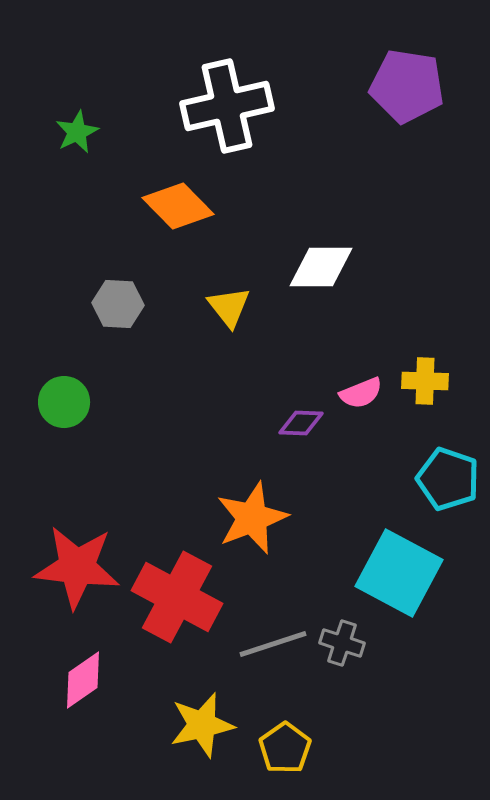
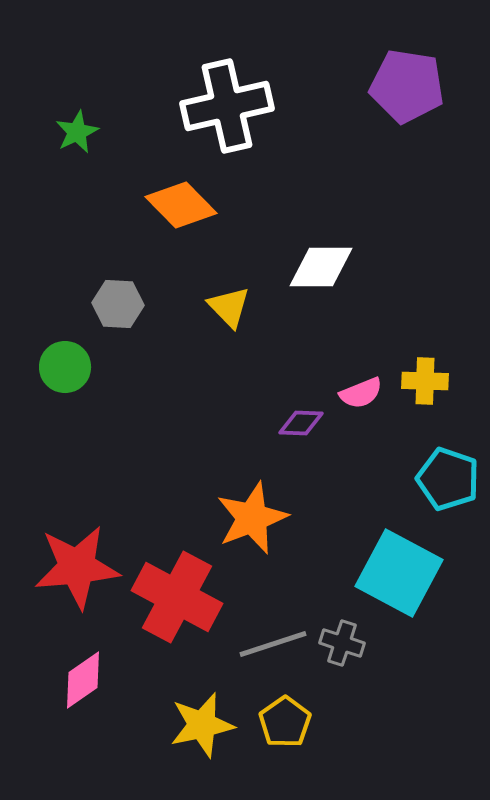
orange diamond: moved 3 px right, 1 px up
yellow triangle: rotated 6 degrees counterclockwise
green circle: moved 1 px right, 35 px up
red star: rotated 12 degrees counterclockwise
yellow pentagon: moved 26 px up
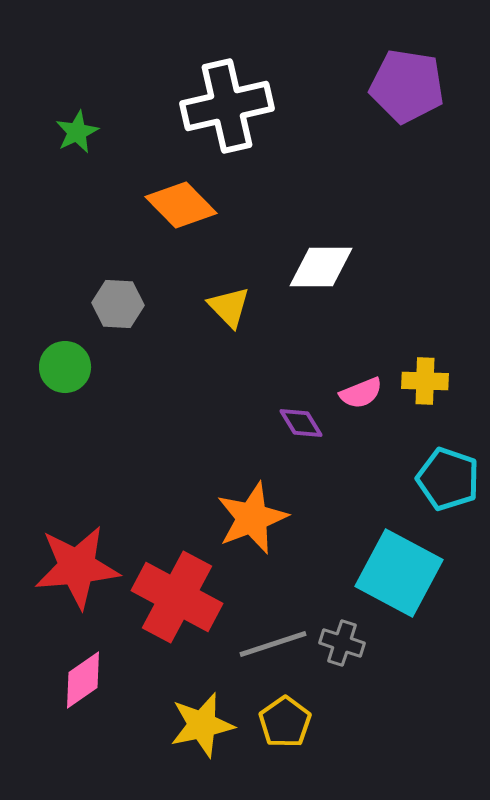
purple diamond: rotated 57 degrees clockwise
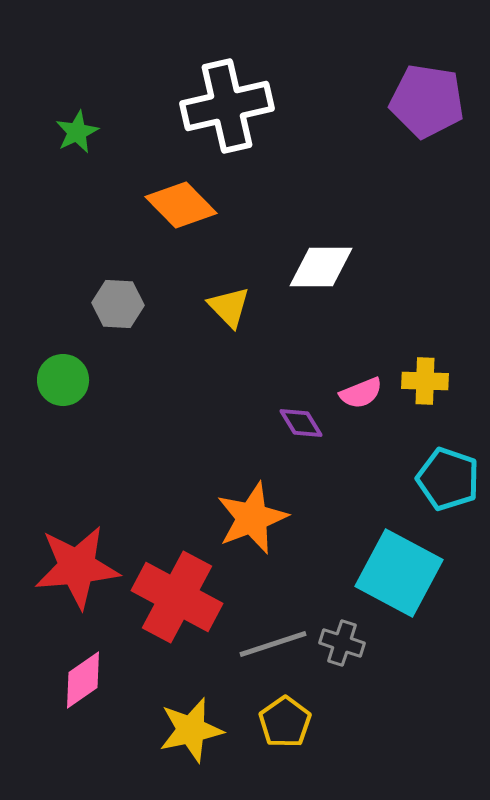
purple pentagon: moved 20 px right, 15 px down
green circle: moved 2 px left, 13 px down
yellow star: moved 11 px left, 5 px down
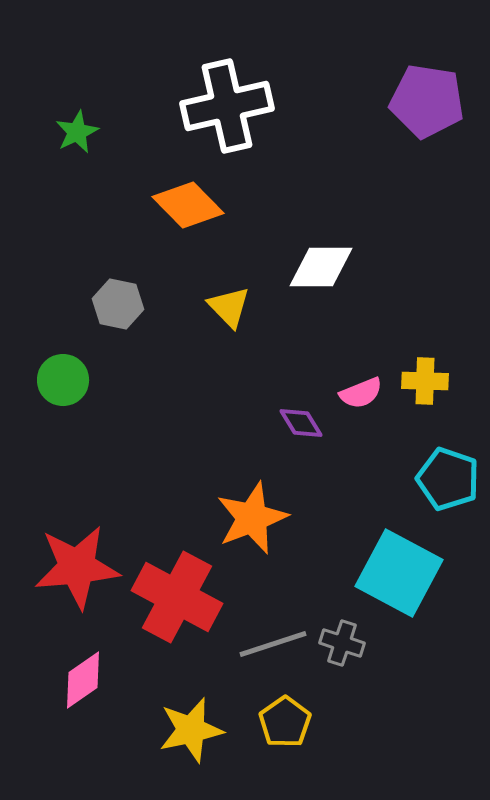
orange diamond: moved 7 px right
gray hexagon: rotated 9 degrees clockwise
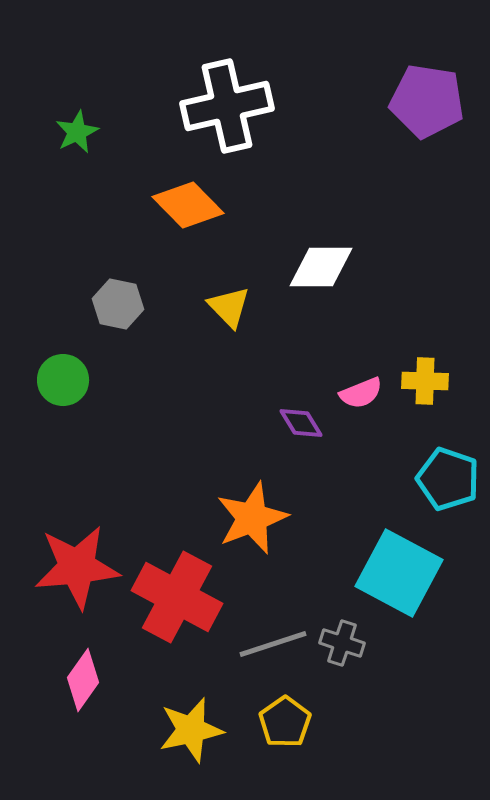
pink diamond: rotated 20 degrees counterclockwise
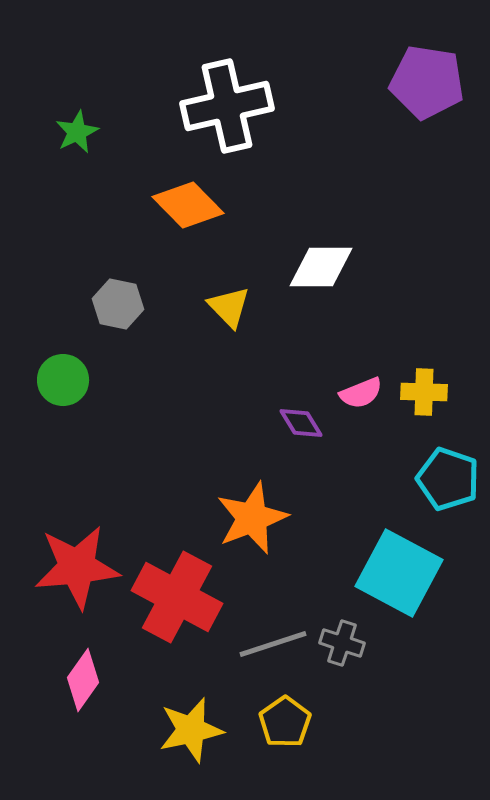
purple pentagon: moved 19 px up
yellow cross: moved 1 px left, 11 px down
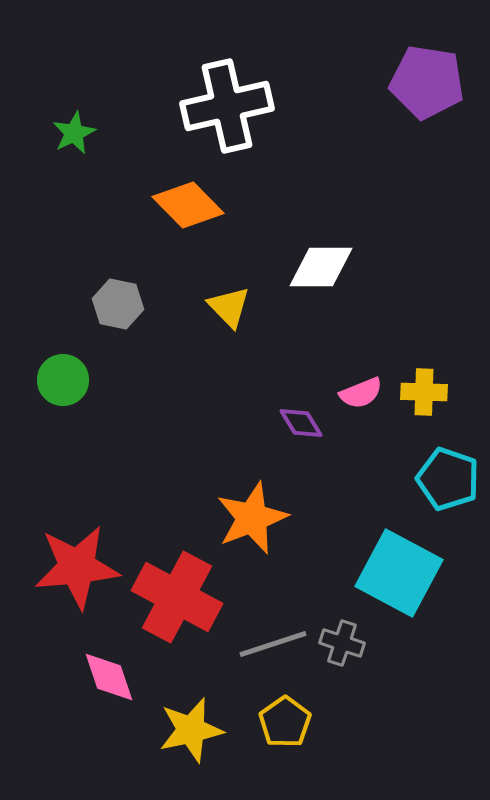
green star: moved 3 px left, 1 px down
pink diamond: moved 26 px right, 3 px up; rotated 54 degrees counterclockwise
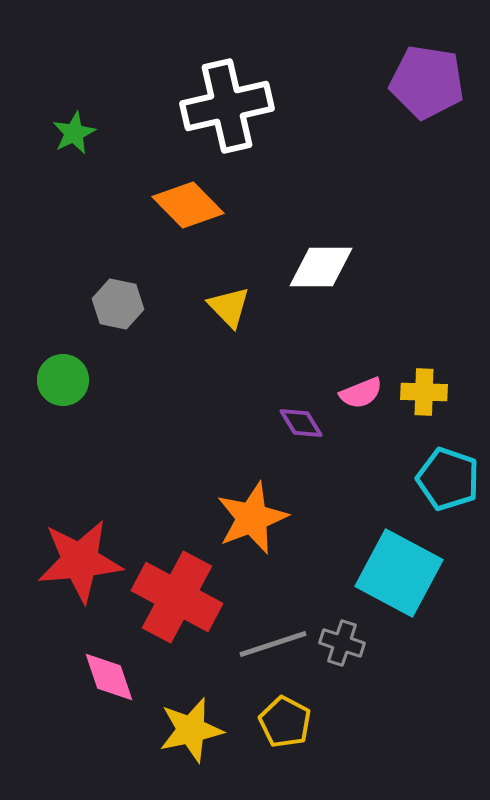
red star: moved 3 px right, 6 px up
yellow pentagon: rotated 9 degrees counterclockwise
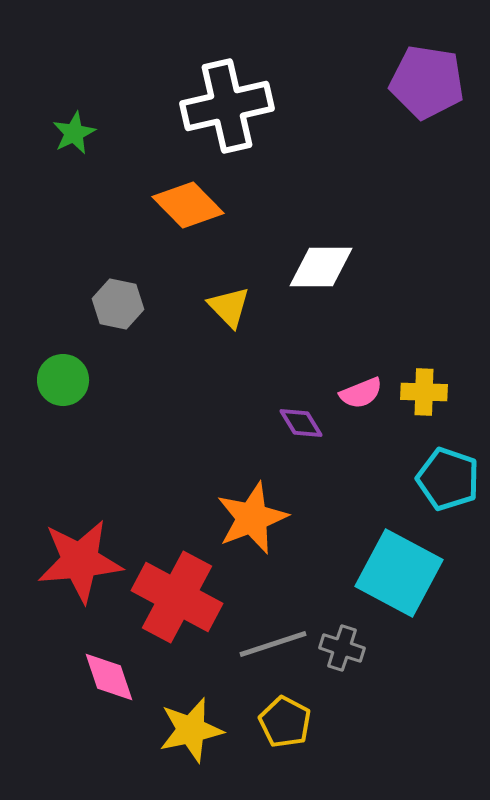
gray cross: moved 5 px down
